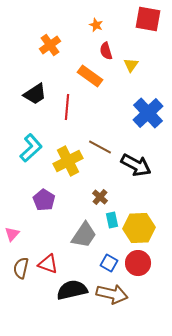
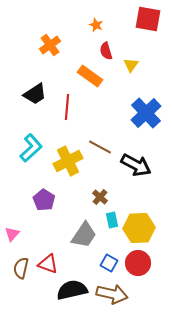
blue cross: moved 2 px left
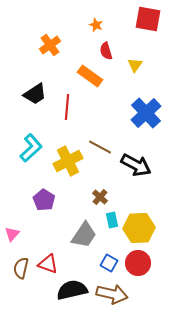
yellow triangle: moved 4 px right
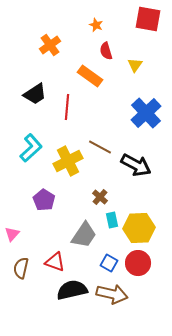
red triangle: moved 7 px right, 2 px up
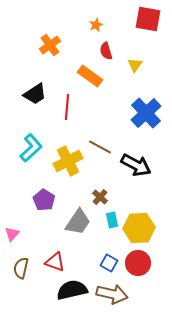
orange star: rotated 24 degrees clockwise
gray trapezoid: moved 6 px left, 13 px up
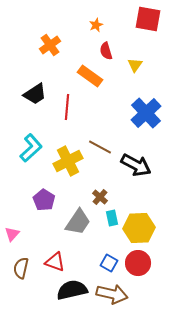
cyan rectangle: moved 2 px up
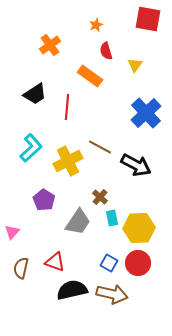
pink triangle: moved 2 px up
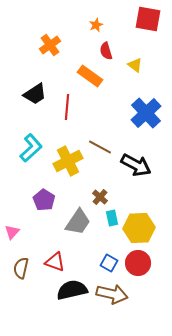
yellow triangle: rotated 28 degrees counterclockwise
